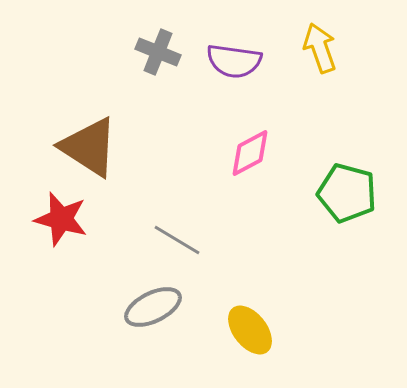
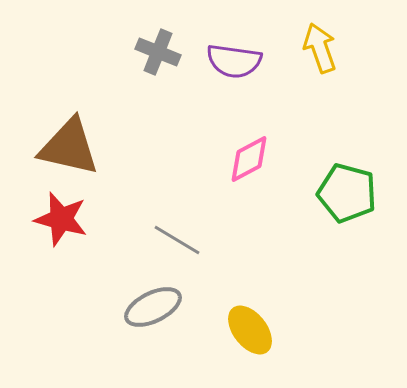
brown triangle: moved 20 px left; rotated 20 degrees counterclockwise
pink diamond: moved 1 px left, 6 px down
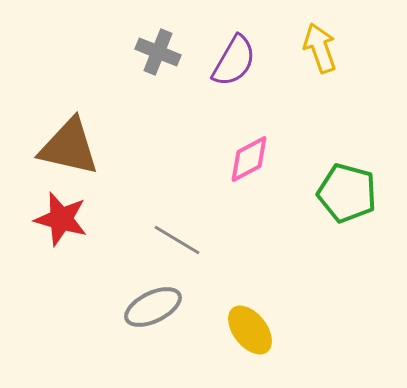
purple semicircle: rotated 68 degrees counterclockwise
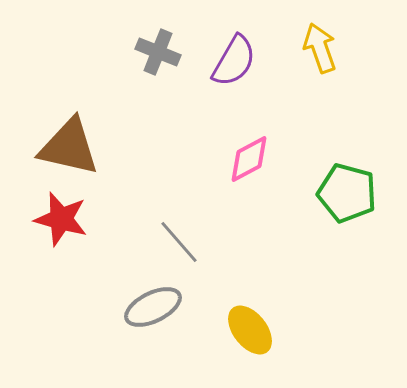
gray line: moved 2 px right, 2 px down; rotated 18 degrees clockwise
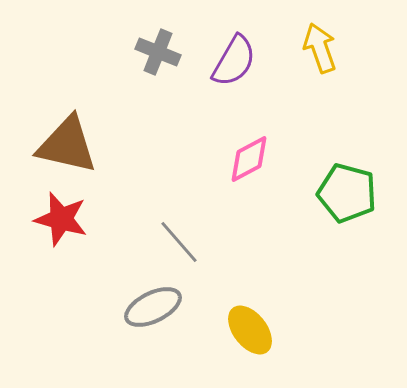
brown triangle: moved 2 px left, 2 px up
